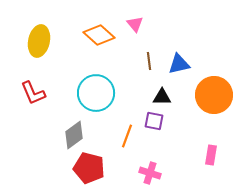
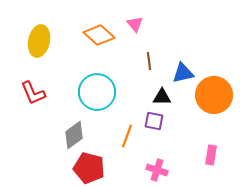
blue triangle: moved 4 px right, 9 px down
cyan circle: moved 1 px right, 1 px up
pink cross: moved 7 px right, 3 px up
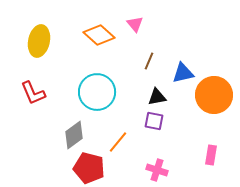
brown line: rotated 30 degrees clockwise
black triangle: moved 5 px left; rotated 12 degrees counterclockwise
orange line: moved 9 px left, 6 px down; rotated 20 degrees clockwise
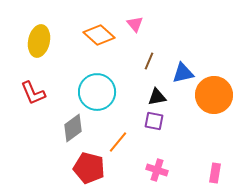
gray diamond: moved 1 px left, 7 px up
pink rectangle: moved 4 px right, 18 px down
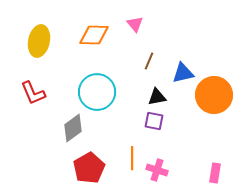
orange diamond: moved 5 px left; rotated 40 degrees counterclockwise
orange line: moved 14 px right, 16 px down; rotated 40 degrees counterclockwise
red pentagon: rotated 28 degrees clockwise
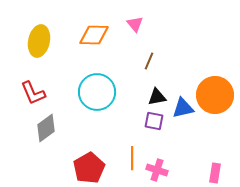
blue triangle: moved 35 px down
orange circle: moved 1 px right
gray diamond: moved 27 px left
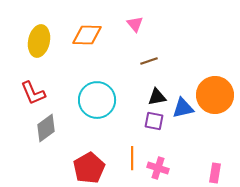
orange diamond: moved 7 px left
brown line: rotated 48 degrees clockwise
cyan circle: moved 8 px down
pink cross: moved 1 px right, 2 px up
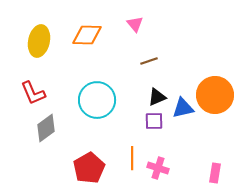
black triangle: rotated 12 degrees counterclockwise
purple square: rotated 12 degrees counterclockwise
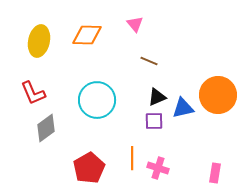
brown line: rotated 42 degrees clockwise
orange circle: moved 3 px right
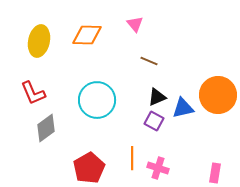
purple square: rotated 30 degrees clockwise
